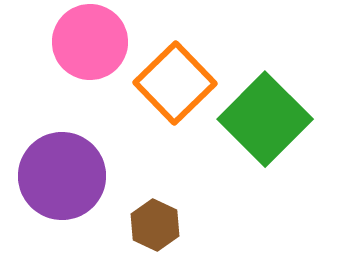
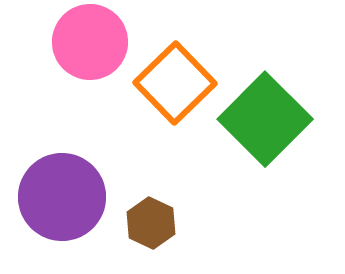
purple circle: moved 21 px down
brown hexagon: moved 4 px left, 2 px up
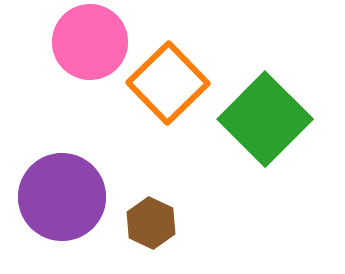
orange square: moved 7 px left
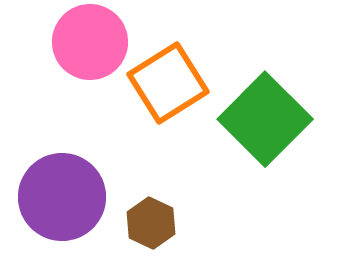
orange square: rotated 12 degrees clockwise
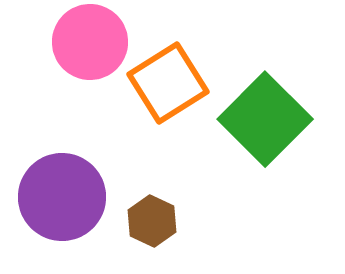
brown hexagon: moved 1 px right, 2 px up
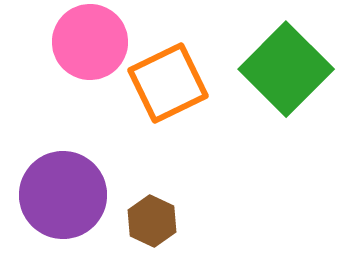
orange square: rotated 6 degrees clockwise
green square: moved 21 px right, 50 px up
purple circle: moved 1 px right, 2 px up
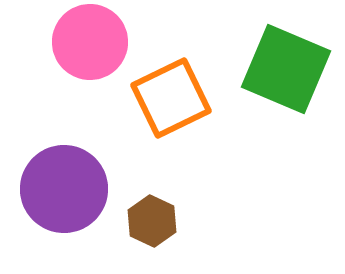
green square: rotated 22 degrees counterclockwise
orange square: moved 3 px right, 15 px down
purple circle: moved 1 px right, 6 px up
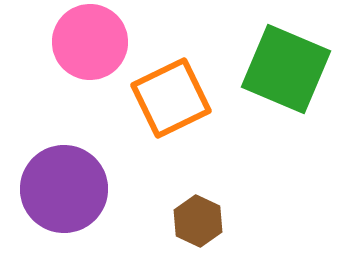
brown hexagon: moved 46 px right
